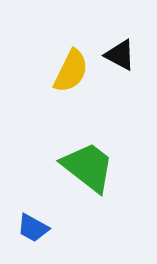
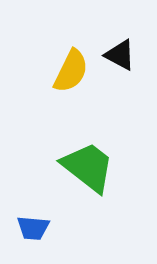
blue trapezoid: rotated 24 degrees counterclockwise
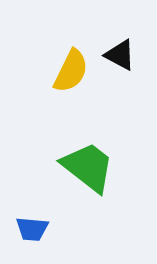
blue trapezoid: moved 1 px left, 1 px down
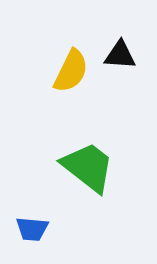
black triangle: rotated 24 degrees counterclockwise
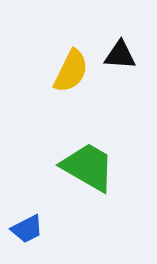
green trapezoid: rotated 8 degrees counterclockwise
blue trapezoid: moved 5 px left; rotated 32 degrees counterclockwise
